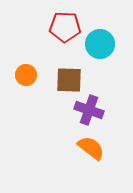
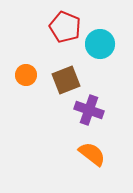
red pentagon: rotated 20 degrees clockwise
brown square: moved 3 px left; rotated 24 degrees counterclockwise
orange semicircle: moved 1 px right, 6 px down
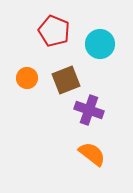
red pentagon: moved 11 px left, 4 px down
orange circle: moved 1 px right, 3 px down
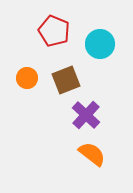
purple cross: moved 3 px left, 5 px down; rotated 24 degrees clockwise
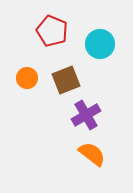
red pentagon: moved 2 px left
purple cross: rotated 16 degrees clockwise
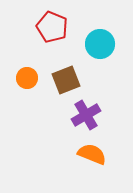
red pentagon: moved 4 px up
orange semicircle: rotated 16 degrees counterclockwise
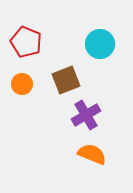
red pentagon: moved 26 px left, 15 px down
orange circle: moved 5 px left, 6 px down
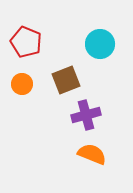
purple cross: rotated 16 degrees clockwise
